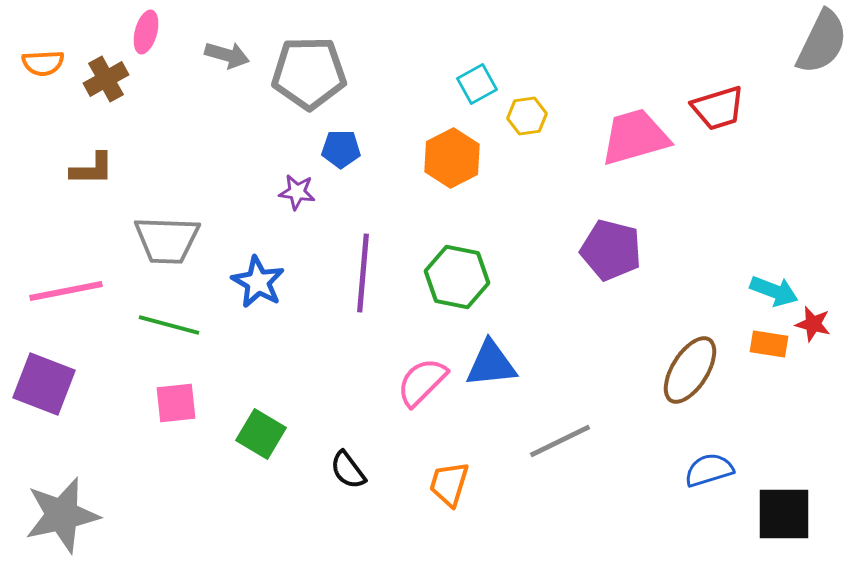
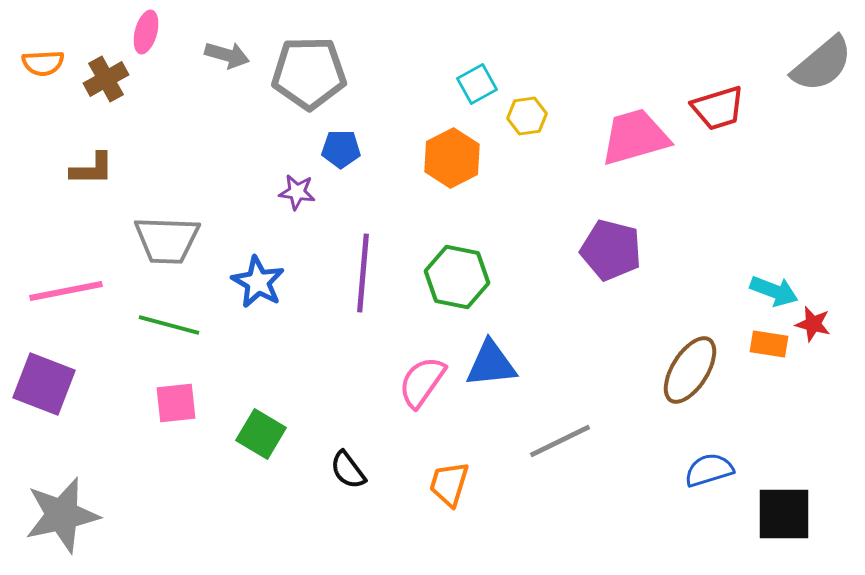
gray semicircle: moved 22 px down; rotated 24 degrees clockwise
pink semicircle: rotated 10 degrees counterclockwise
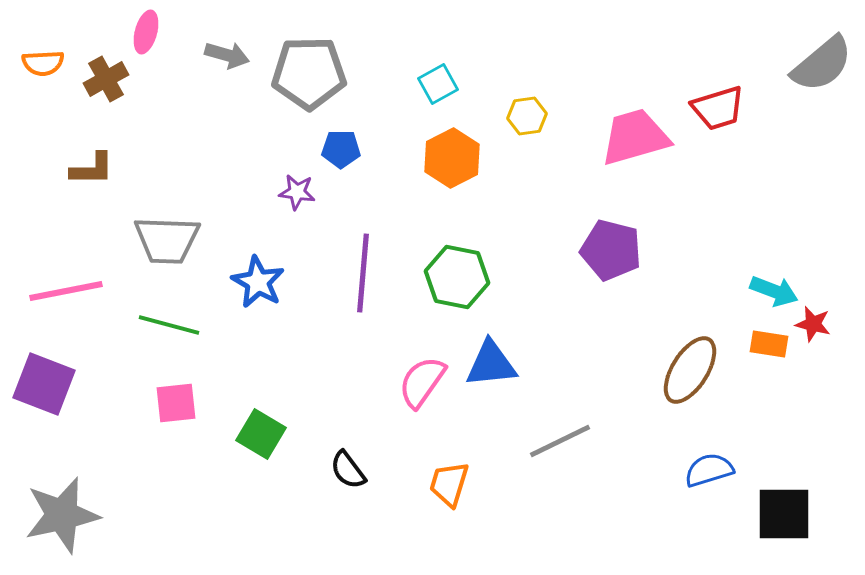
cyan square: moved 39 px left
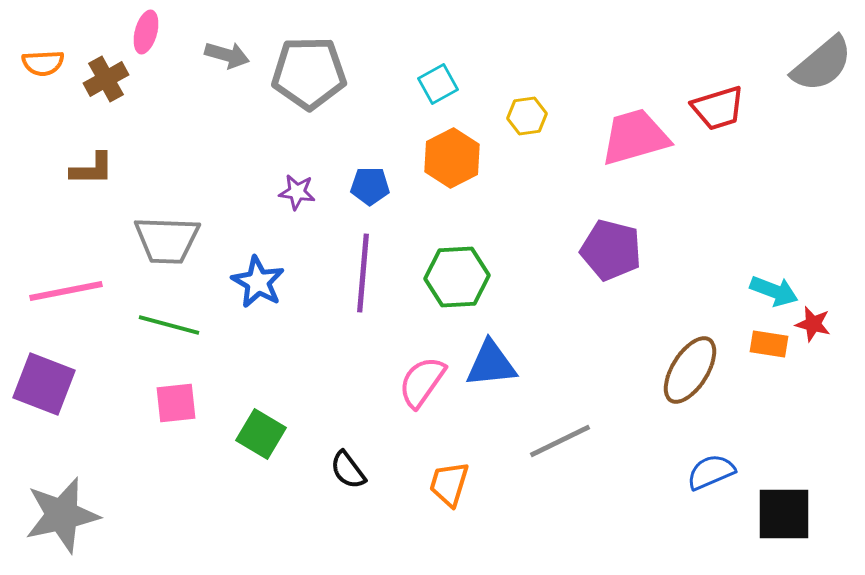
blue pentagon: moved 29 px right, 37 px down
green hexagon: rotated 14 degrees counterclockwise
blue semicircle: moved 2 px right, 2 px down; rotated 6 degrees counterclockwise
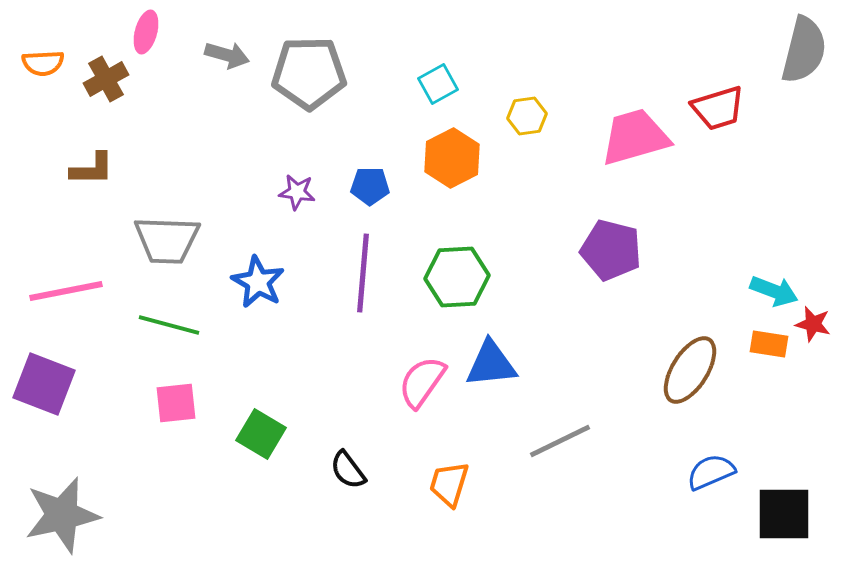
gray semicircle: moved 18 px left, 14 px up; rotated 36 degrees counterclockwise
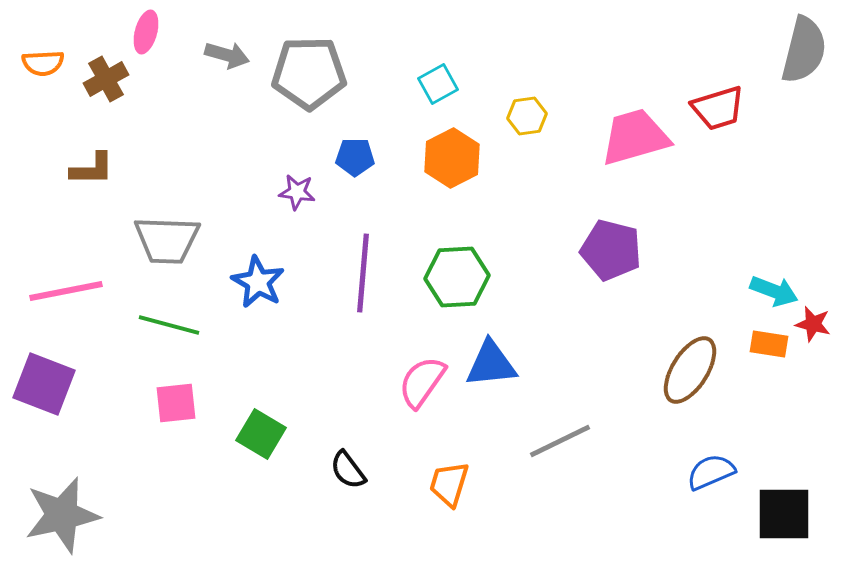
blue pentagon: moved 15 px left, 29 px up
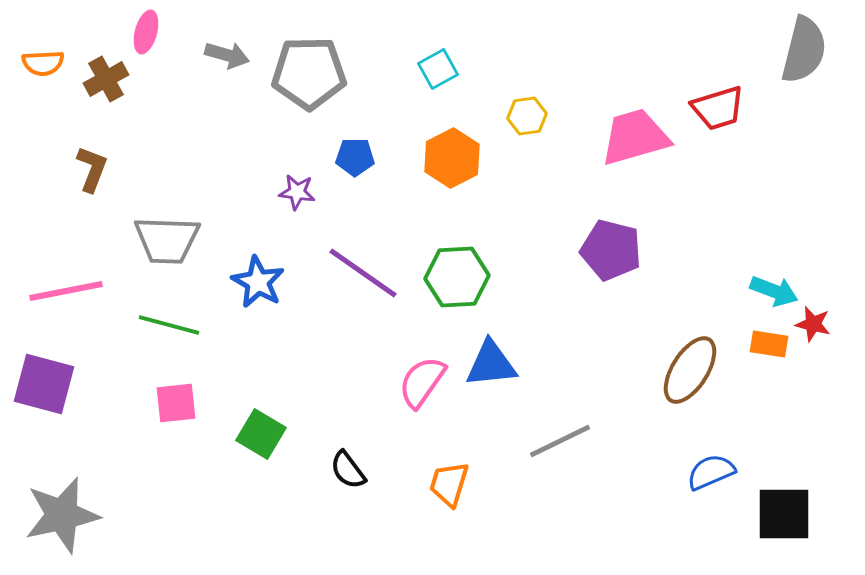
cyan square: moved 15 px up
brown L-shape: rotated 69 degrees counterclockwise
purple line: rotated 60 degrees counterclockwise
purple square: rotated 6 degrees counterclockwise
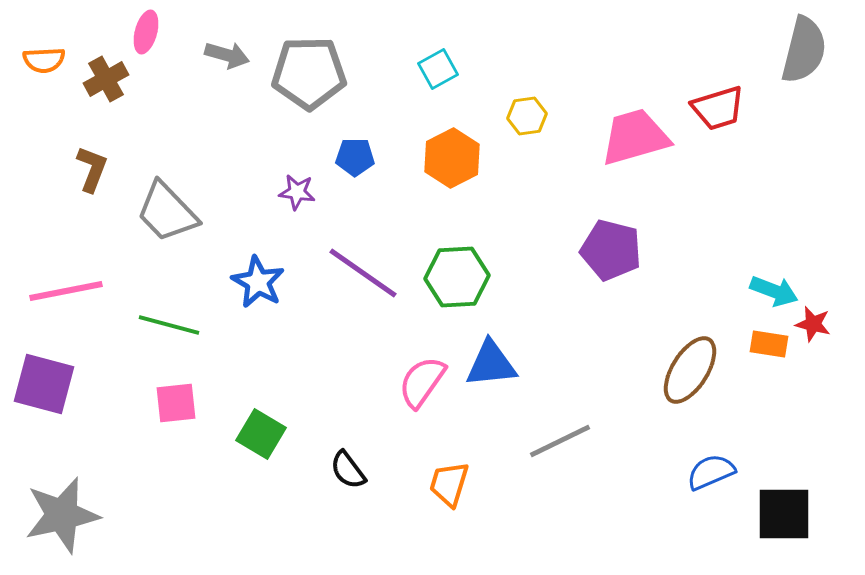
orange semicircle: moved 1 px right, 3 px up
gray trapezoid: moved 28 px up; rotated 44 degrees clockwise
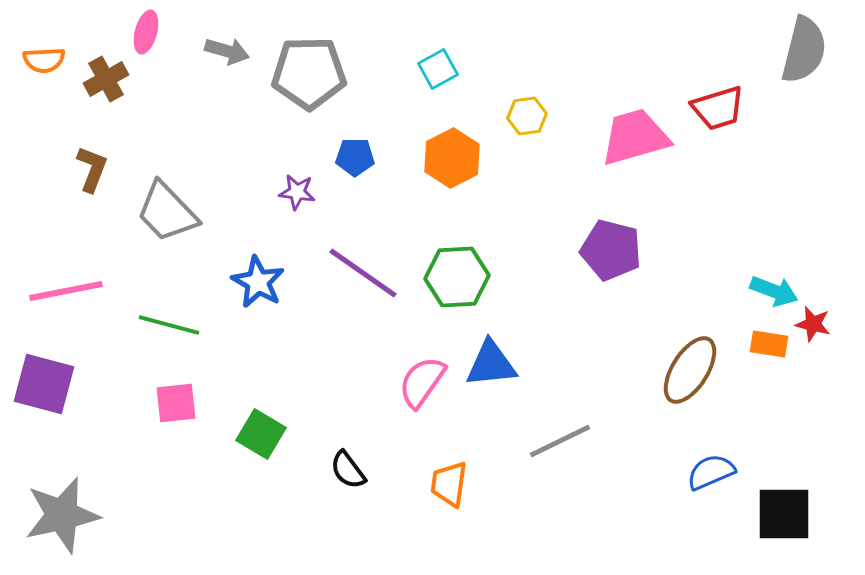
gray arrow: moved 4 px up
orange trapezoid: rotated 9 degrees counterclockwise
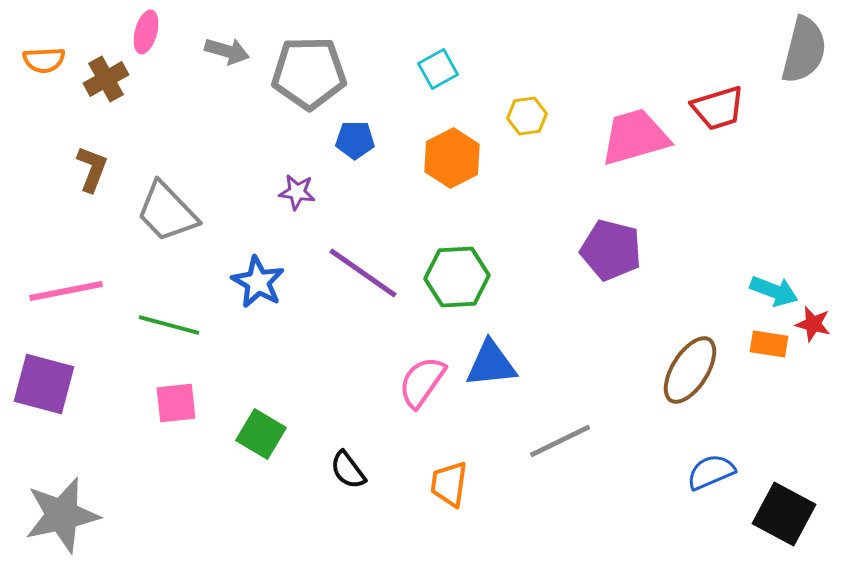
blue pentagon: moved 17 px up
black square: rotated 28 degrees clockwise
